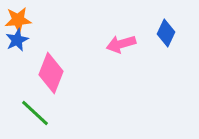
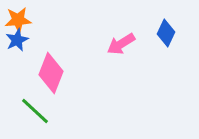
pink arrow: rotated 16 degrees counterclockwise
green line: moved 2 px up
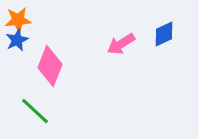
blue diamond: moved 2 px left, 1 px down; rotated 40 degrees clockwise
pink diamond: moved 1 px left, 7 px up
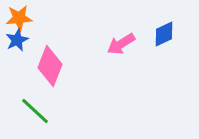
orange star: moved 1 px right, 2 px up
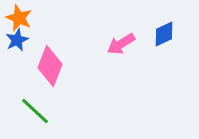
orange star: rotated 28 degrees clockwise
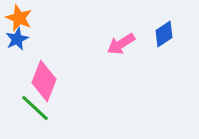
blue diamond: rotated 8 degrees counterclockwise
blue star: moved 1 px up
pink diamond: moved 6 px left, 15 px down
green line: moved 3 px up
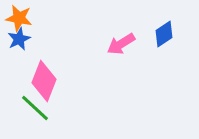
orange star: rotated 12 degrees counterclockwise
blue star: moved 2 px right
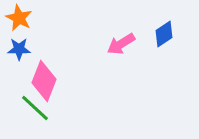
orange star: rotated 16 degrees clockwise
blue star: moved 10 px down; rotated 25 degrees clockwise
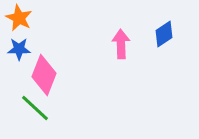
pink arrow: rotated 120 degrees clockwise
pink diamond: moved 6 px up
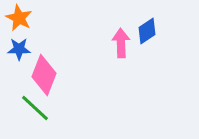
blue diamond: moved 17 px left, 3 px up
pink arrow: moved 1 px up
